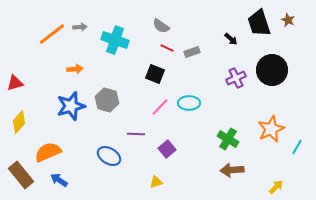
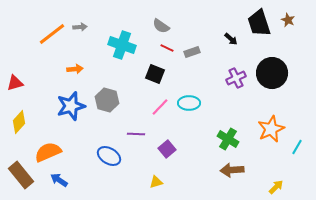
cyan cross: moved 7 px right, 5 px down
black circle: moved 3 px down
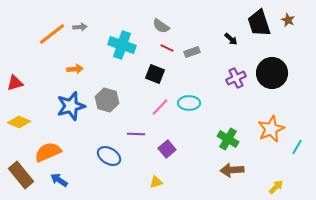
yellow diamond: rotated 70 degrees clockwise
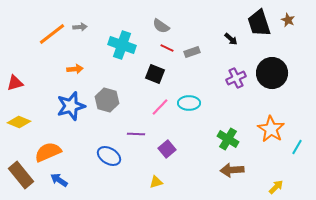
orange star: rotated 16 degrees counterclockwise
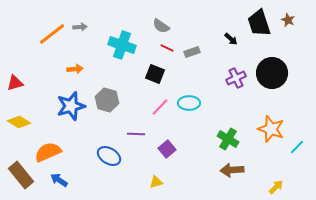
yellow diamond: rotated 10 degrees clockwise
orange star: rotated 12 degrees counterclockwise
cyan line: rotated 14 degrees clockwise
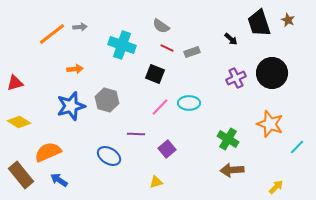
orange star: moved 1 px left, 5 px up
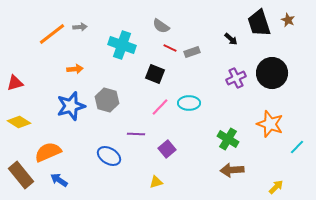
red line: moved 3 px right
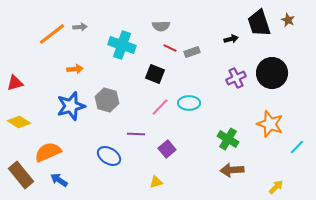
gray semicircle: rotated 36 degrees counterclockwise
black arrow: rotated 56 degrees counterclockwise
